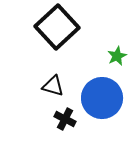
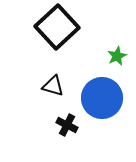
black cross: moved 2 px right, 6 px down
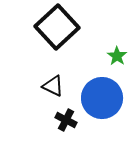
green star: rotated 12 degrees counterclockwise
black triangle: rotated 10 degrees clockwise
black cross: moved 1 px left, 5 px up
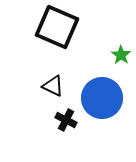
black square: rotated 24 degrees counterclockwise
green star: moved 4 px right, 1 px up
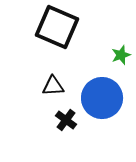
green star: rotated 18 degrees clockwise
black triangle: rotated 30 degrees counterclockwise
black cross: rotated 10 degrees clockwise
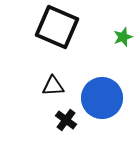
green star: moved 2 px right, 18 px up
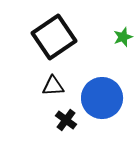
black square: moved 3 px left, 10 px down; rotated 33 degrees clockwise
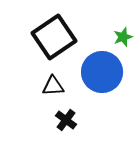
blue circle: moved 26 px up
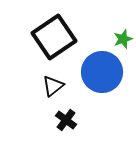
green star: moved 2 px down
black triangle: rotated 35 degrees counterclockwise
